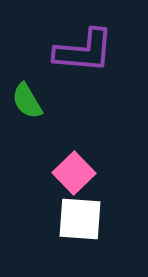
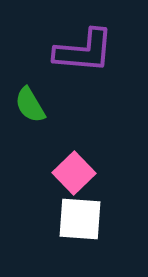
green semicircle: moved 3 px right, 4 px down
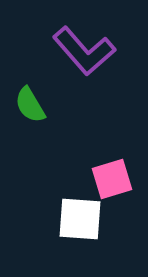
purple L-shape: rotated 44 degrees clockwise
pink square: moved 38 px right, 6 px down; rotated 27 degrees clockwise
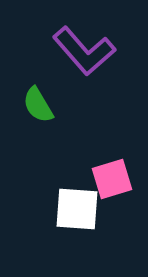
green semicircle: moved 8 px right
white square: moved 3 px left, 10 px up
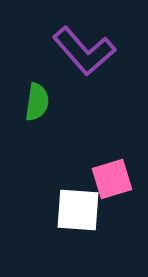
green semicircle: moved 1 px left, 3 px up; rotated 141 degrees counterclockwise
white square: moved 1 px right, 1 px down
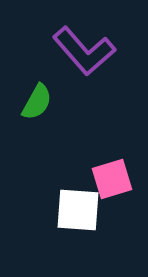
green semicircle: rotated 21 degrees clockwise
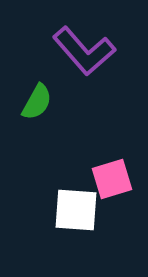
white square: moved 2 px left
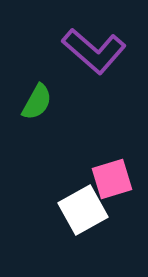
purple L-shape: moved 10 px right; rotated 8 degrees counterclockwise
white square: moved 7 px right; rotated 33 degrees counterclockwise
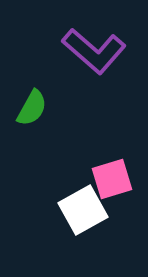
green semicircle: moved 5 px left, 6 px down
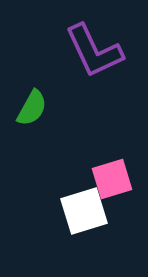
purple L-shape: rotated 24 degrees clockwise
white square: moved 1 px right, 1 px down; rotated 12 degrees clockwise
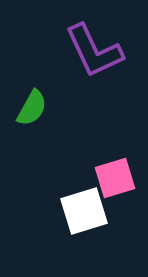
pink square: moved 3 px right, 1 px up
